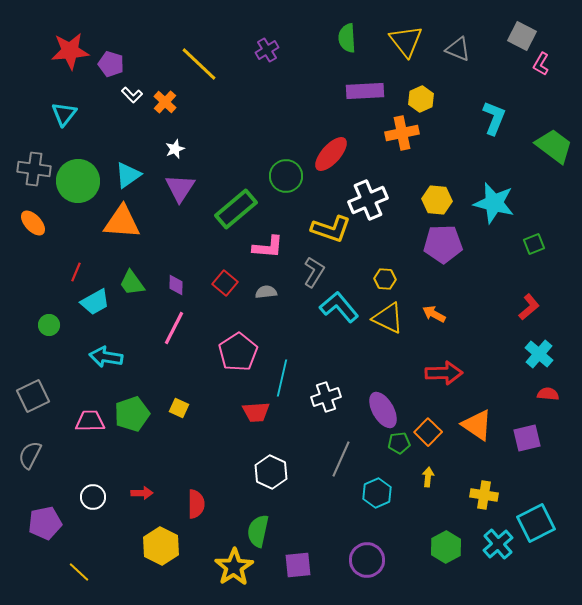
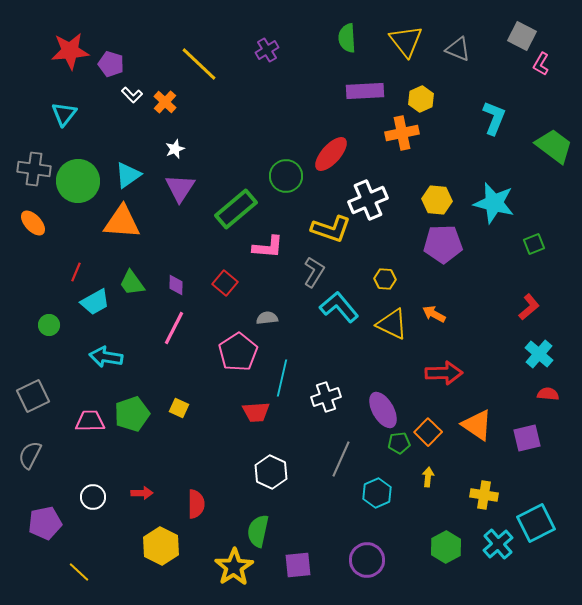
gray semicircle at (266, 292): moved 1 px right, 26 px down
yellow triangle at (388, 318): moved 4 px right, 6 px down
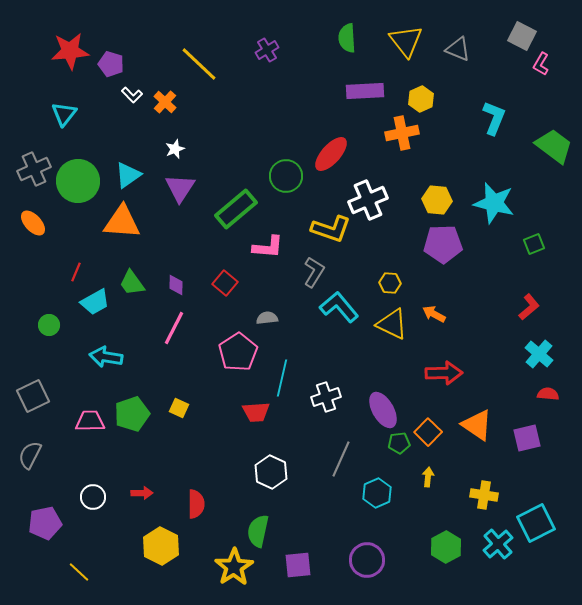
gray cross at (34, 169): rotated 32 degrees counterclockwise
yellow hexagon at (385, 279): moved 5 px right, 4 px down
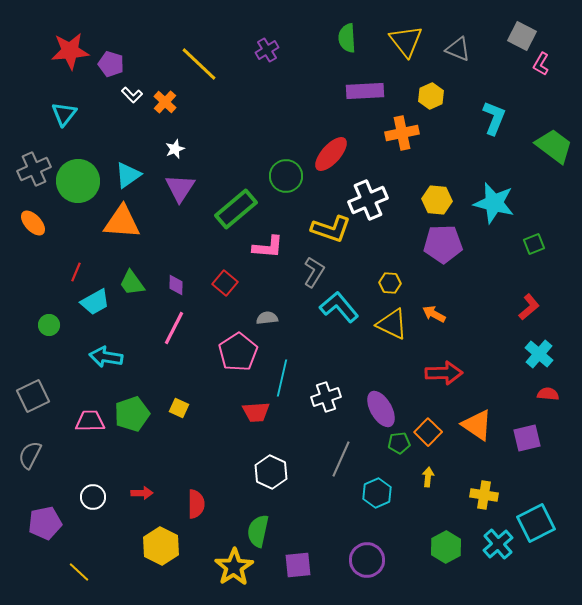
yellow hexagon at (421, 99): moved 10 px right, 3 px up
purple ellipse at (383, 410): moved 2 px left, 1 px up
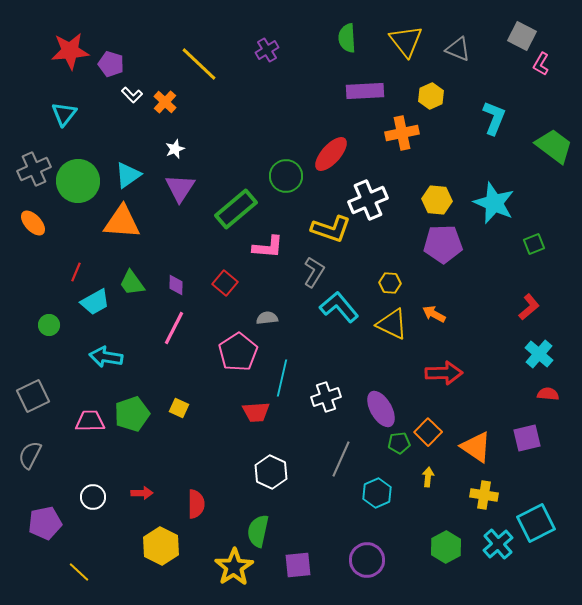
cyan star at (494, 203): rotated 9 degrees clockwise
orange triangle at (477, 425): moved 1 px left, 22 px down
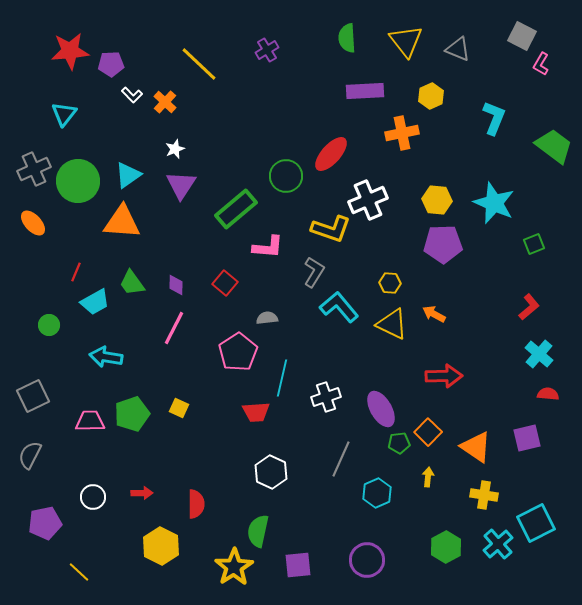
purple pentagon at (111, 64): rotated 20 degrees counterclockwise
purple triangle at (180, 188): moved 1 px right, 3 px up
red arrow at (444, 373): moved 3 px down
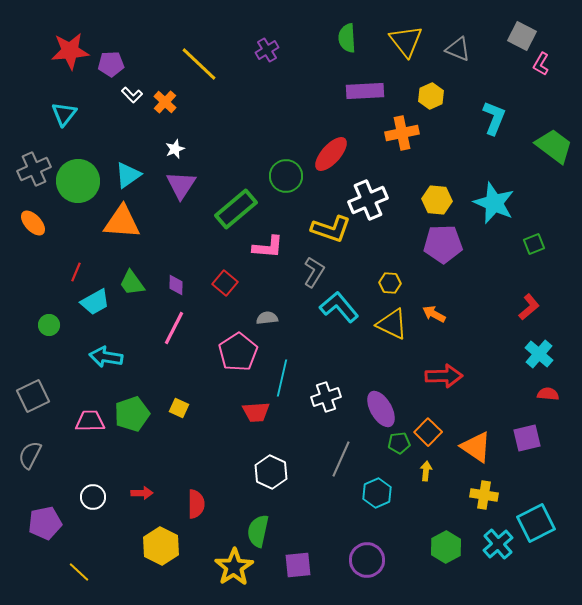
yellow arrow at (428, 477): moved 2 px left, 6 px up
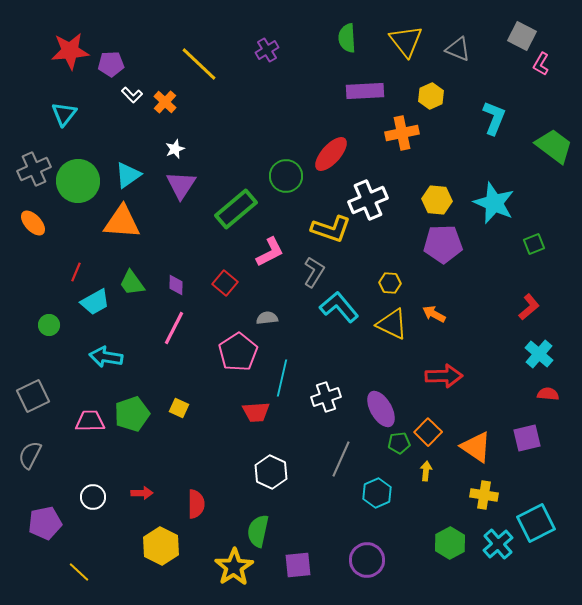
pink L-shape at (268, 247): moved 2 px right, 5 px down; rotated 32 degrees counterclockwise
green hexagon at (446, 547): moved 4 px right, 4 px up
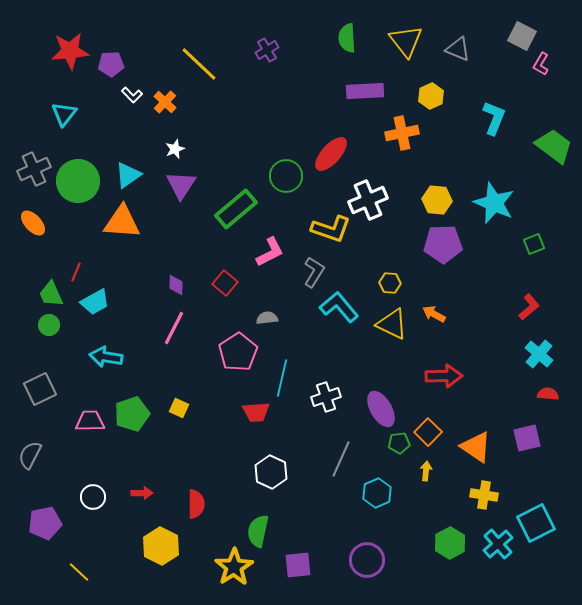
green trapezoid at (132, 283): moved 81 px left, 11 px down; rotated 12 degrees clockwise
gray square at (33, 396): moved 7 px right, 7 px up
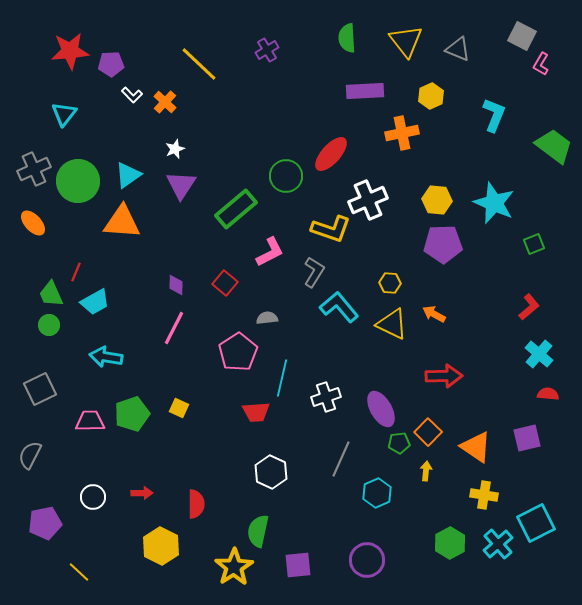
cyan L-shape at (494, 118): moved 3 px up
